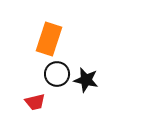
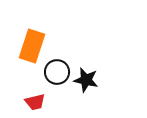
orange rectangle: moved 17 px left, 7 px down
black circle: moved 2 px up
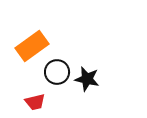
orange rectangle: rotated 36 degrees clockwise
black star: moved 1 px right, 1 px up
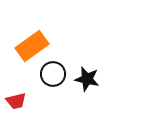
black circle: moved 4 px left, 2 px down
red trapezoid: moved 19 px left, 1 px up
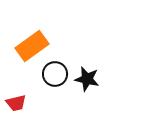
black circle: moved 2 px right
red trapezoid: moved 2 px down
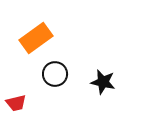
orange rectangle: moved 4 px right, 8 px up
black star: moved 16 px right, 3 px down
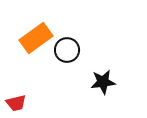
black circle: moved 12 px right, 24 px up
black star: rotated 20 degrees counterclockwise
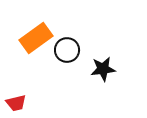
black star: moved 13 px up
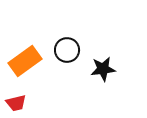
orange rectangle: moved 11 px left, 23 px down
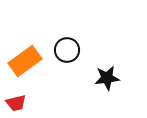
black star: moved 4 px right, 9 px down
